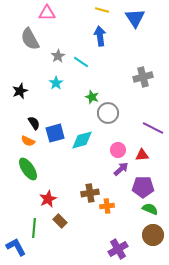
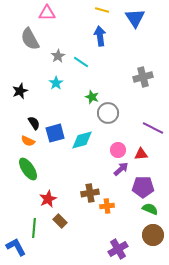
red triangle: moved 1 px left, 1 px up
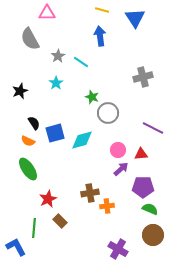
purple cross: rotated 30 degrees counterclockwise
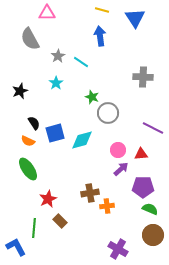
gray cross: rotated 18 degrees clockwise
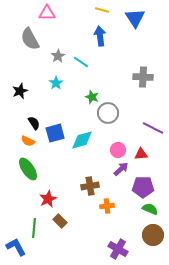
brown cross: moved 7 px up
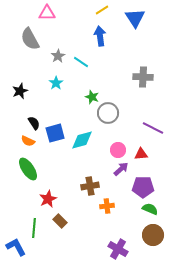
yellow line: rotated 48 degrees counterclockwise
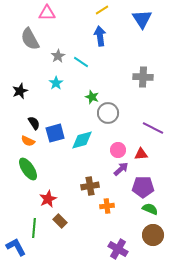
blue triangle: moved 7 px right, 1 px down
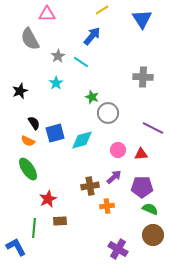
pink triangle: moved 1 px down
blue arrow: moved 8 px left; rotated 48 degrees clockwise
purple arrow: moved 7 px left, 8 px down
purple pentagon: moved 1 px left
brown rectangle: rotated 48 degrees counterclockwise
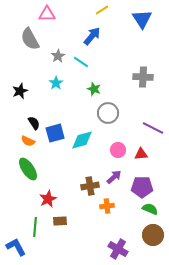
green star: moved 2 px right, 8 px up
green line: moved 1 px right, 1 px up
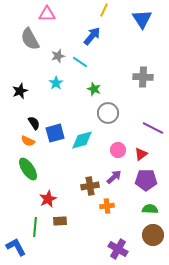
yellow line: moved 2 px right; rotated 32 degrees counterclockwise
gray star: rotated 16 degrees clockwise
cyan line: moved 1 px left
red triangle: rotated 32 degrees counterclockwise
purple pentagon: moved 4 px right, 7 px up
green semicircle: rotated 21 degrees counterclockwise
